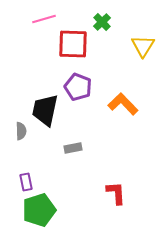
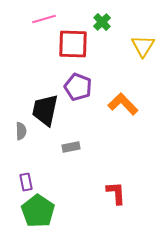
gray rectangle: moved 2 px left, 1 px up
green pentagon: moved 1 px left, 1 px down; rotated 20 degrees counterclockwise
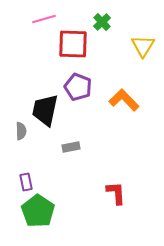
orange L-shape: moved 1 px right, 4 px up
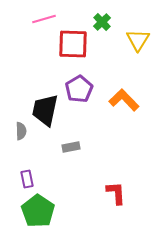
yellow triangle: moved 5 px left, 6 px up
purple pentagon: moved 1 px right, 2 px down; rotated 20 degrees clockwise
purple rectangle: moved 1 px right, 3 px up
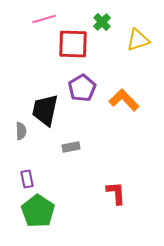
yellow triangle: rotated 40 degrees clockwise
purple pentagon: moved 3 px right, 1 px up
